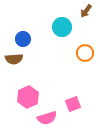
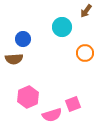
pink semicircle: moved 5 px right, 3 px up
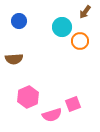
brown arrow: moved 1 px left, 1 px down
blue circle: moved 4 px left, 18 px up
orange circle: moved 5 px left, 12 px up
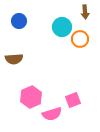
brown arrow: rotated 40 degrees counterclockwise
orange circle: moved 2 px up
pink hexagon: moved 3 px right
pink square: moved 4 px up
pink semicircle: moved 1 px up
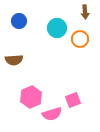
cyan circle: moved 5 px left, 1 px down
brown semicircle: moved 1 px down
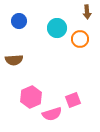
brown arrow: moved 2 px right
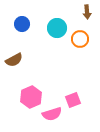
blue circle: moved 3 px right, 3 px down
brown semicircle: rotated 24 degrees counterclockwise
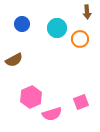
pink square: moved 8 px right, 2 px down
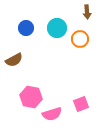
blue circle: moved 4 px right, 4 px down
pink hexagon: rotated 25 degrees counterclockwise
pink square: moved 2 px down
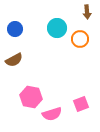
blue circle: moved 11 px left, 1 px down
